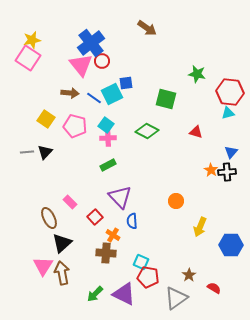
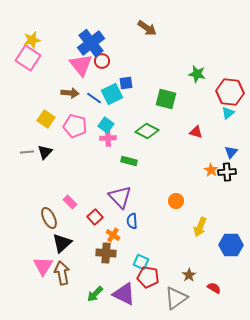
cyan triangle at (228, 113): rotated 24 degrees counterclockwise
green rectangle at (108, 165): moved 21 px right, 4 px up; rotated 42 degrees clockwise
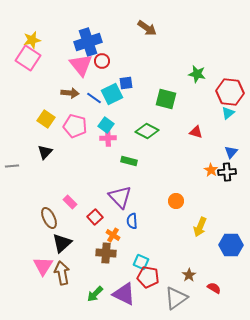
blue cross at (91, 43): moved 3 px left, 1 px up; rotated 20 degrees clockwise
gray line at (27, 152): moved 15 px left, 14 px down
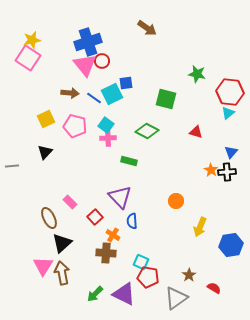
pink triangle at (81, 65): moved 4 px right
yellow square at (46, 119): rotated 30 degrees clockwise
blue hexagon at (231, 245): rotated 10 degrees counterclockwise
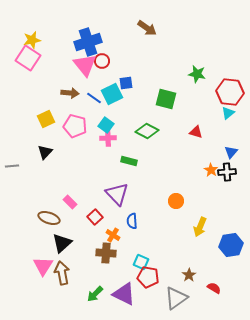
purple triangle at (120, 197): moved 3 px left, 3 px up
brown ellipse at (49, 218): rotated 45 degrees counterclockwise
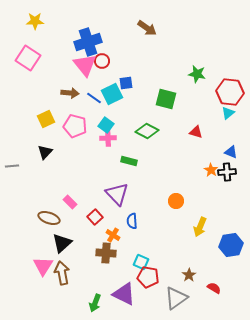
yellow star at (32, 40): moved 3 px right, 19 px up; rotated 12 degrees clockwise
blue triangle at (231, 152): rotated 48 degrees counterclockwise
green arrow at (95, 294): moved 9 px down; rotated 24 degrees counterclockwise
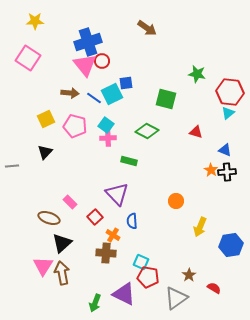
blue triangle at (231, 152): moved 6 px left, 2 px up
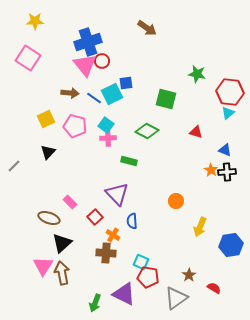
black triangle at (45, 152): moved 3 px right
gray line at (12, 166): moved 2 px right; rotated 40 degrees counterclockwise
